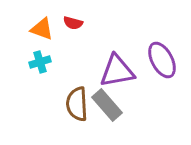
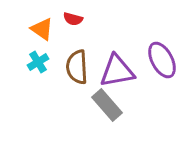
red semicircle: moved 4 px up
orange triangle: rotated 15 degrees clockwise
cyan cross: moved 2 px left; rotated 15 degrees counterclockwise
brown semicircle: moved 37 px up
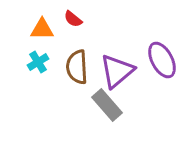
red semicircle: rotated 24 degrees clockwise
orange triangle: rotated 35 degrees counterclockwise
purple triangle: rotated 30 degrees counterclockwise
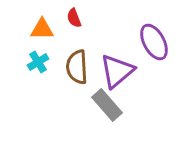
red semicircle: moved 1 px right, 1 px up; rotated 30 degrees clockwise
purple ellipse: moved 8 px left, 18 px up
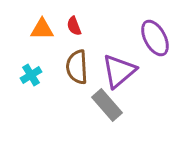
red semicircle: moved 8 px down
purple ellipse: moved 1 px right, 4 px up
cyan cross: moved 7 px left, 13 px down
purple triangle: moved 2 px right
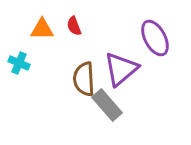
brown semicircle: moved 7 px right, 12 px down
purple triangle: moved 2 px right, 2 px up
cyan cross: moved 12 px left, 12 px up; rotated 35 degrees counterclockwise
